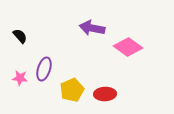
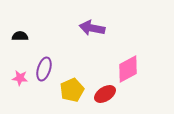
black semicircle: rotated 49 degrees counterclockwise
pink diamond: moved 22 px down; rotated 64 degrees counterclockwise
red ellipse: rotated 30 degrees counterclockwise
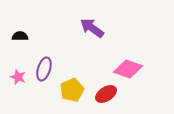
purple arrow: rotated 25 degrees clockwise
pink diamond: rotated 48 degrees clockwise
pink star: moved 2 px left, 1 px up; rotated 14 degrees clockwise
red ellipse: moved 1 px right
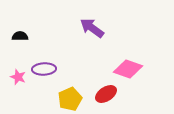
purple ellipse: rotated 70 degrees clockwise
yellow pentagon: moved 2 px left, 9 px down
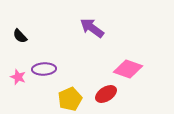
black semicircle: rotated 133 degrees counterclockwise
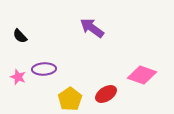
pink diamond: moved 14 px right, 6 px down
yellow pentagon: rotated 10 degrees counterclockwise
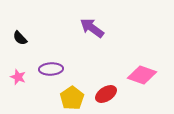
black semicircle: moved 2 px down
purple ellipse: moved 7 px right
yellow pentagon: moved 2 px right, 1 px up
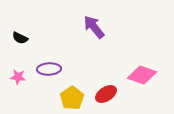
purple arrow: moved 2 px right, 1 px up; rotated 15 degrees clockwise
black semicircle: rotated 21 degrees counterclockwise
purple ellipse: moved 2 px left
pink star: rotated 14 degrees counterclockwise
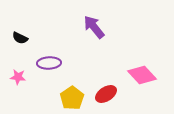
purple ellipse: moved 6 px up
pink diamond: rotated 28 degrees clockwise
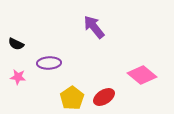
black semicircle: moved 4 px left, 6 px down
pink diamond: rotated 8 degrees counterclockwise
red ellipse: moved 2 px left, 3 px down
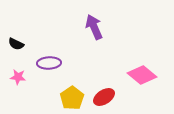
purple arrow: rotated 15 degrees clockwise
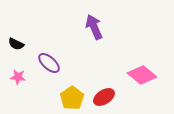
purple ellipse: rotated 45 degrees clockwise
